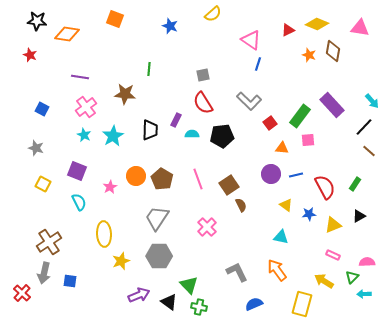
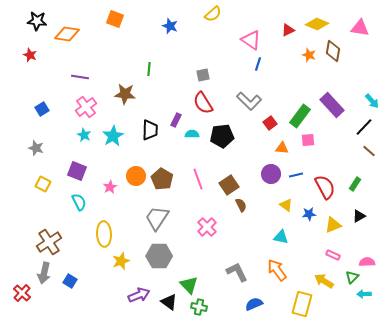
blue square at (42, 109): rotated 32 degrees clockwise
blue square at (70, 281): rotated 24 degrees clockwise
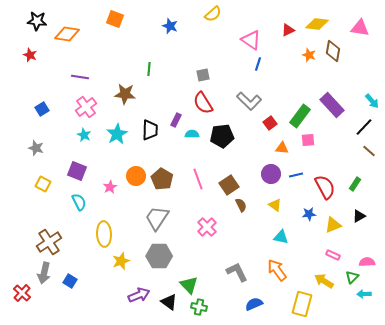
yellow diamond at (317, 24): rotated 15 degrees counterclockwise
cyan star at (113, 136): moved 4 px right, 2 px up
yellow triangle at (286, 205): moved 11 px left
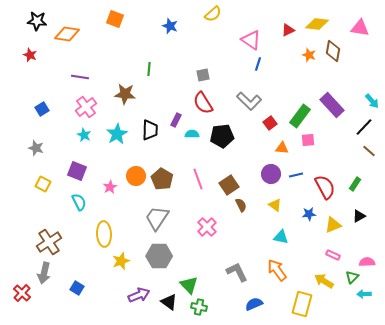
blue square at (70, 281): moved 7 px right, 7 px down
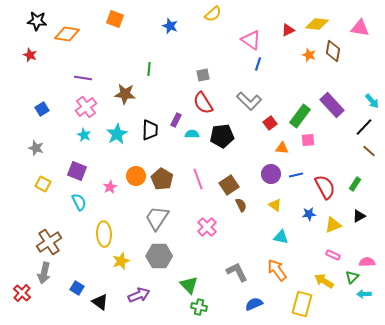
purple line at (80, 77): moved 3 px right, 1 px down
black triangle at (169, 302): moved 69 px left
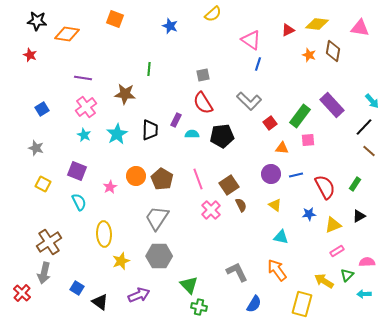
pink cross at (207, 227): moved 4 px right, 17 px up
pink rectangle at (333, 255): moved 4 px right, 4 px up; rotated 56 degrees counterclockwise
green triangle at (352, 277): moved 5 px left, 2 px up
blue semicircle at (254, 304): rotated 144 degrees clockwise
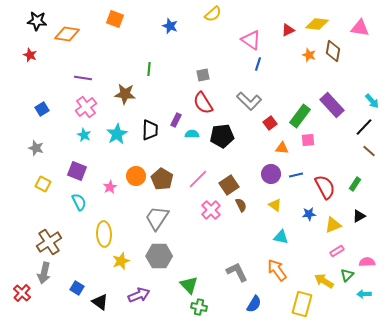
pink line at (198, 179): rotated 65 degrees clockwise
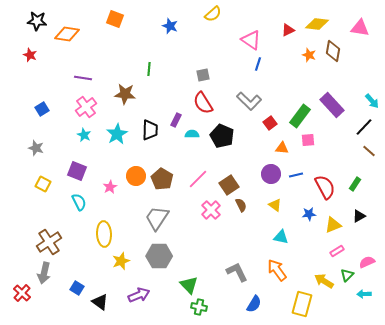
black pentagon at (222, 136): rotated 30 degrees clockwise
pink semicircle at (367, 262): rotated 21 degrees counterclockwise
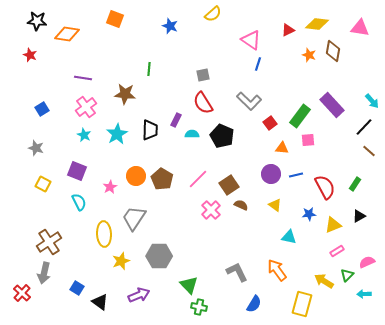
brown semicircle at (241, 205): rotated 40 degrees counterclockwise
gray trapezoid at (157, 218): moved 23 px left
cyan triangle at (281, 237): moved 8 px right
